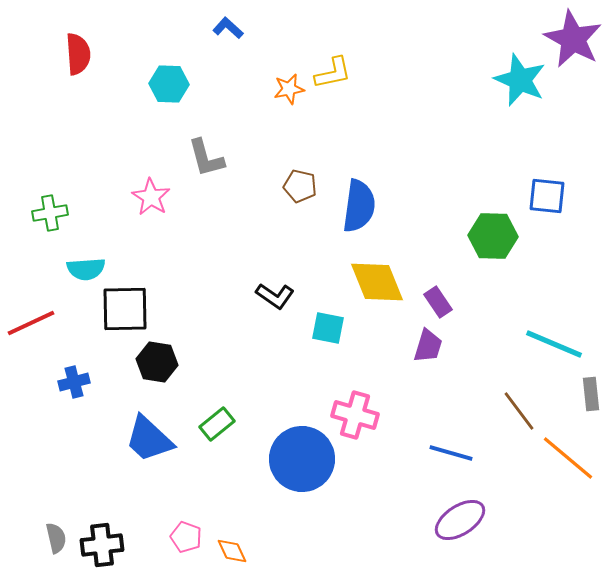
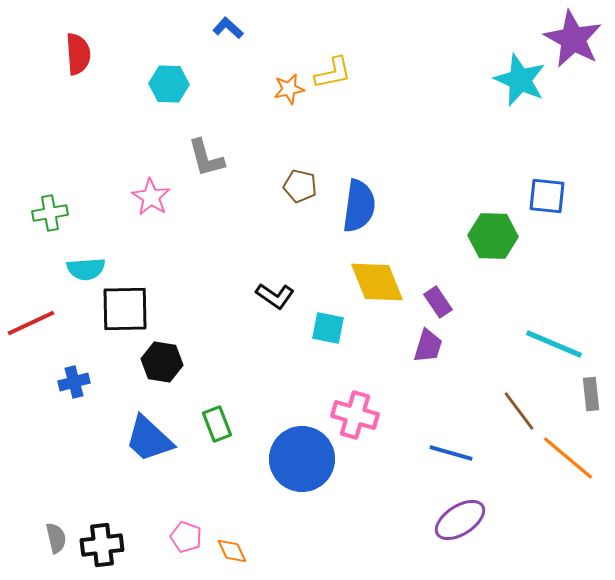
black hexagon: moved 5 px right
green rectangle: rotated 72 degrees counterclockwise
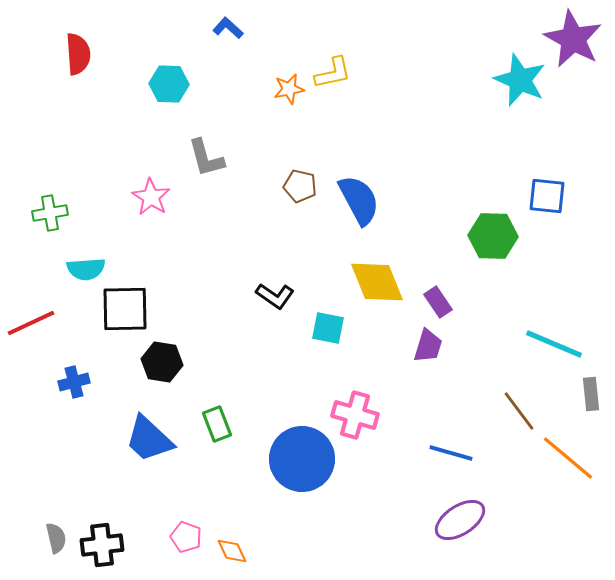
blue semicircle: moved 6 px up; rotated 36 degrees counterclockwise
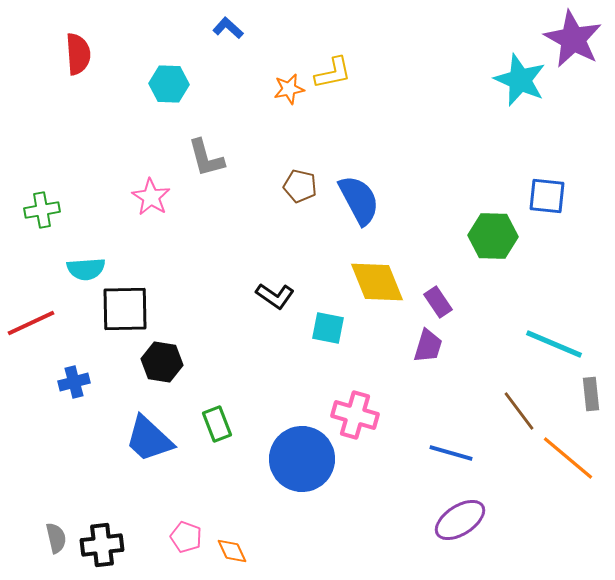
green cross: moved 8 px left, 3 px up
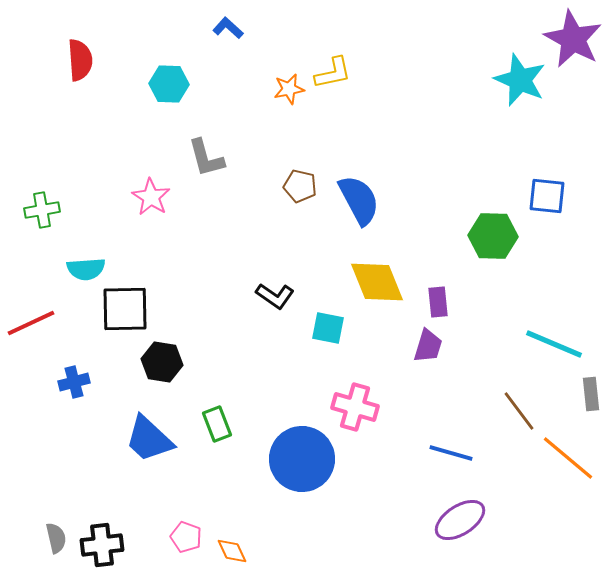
red semicircle: moved 2 px right, 6 px down
purple rectangle: rotated 28 degrees clockwise
pink cross: moved 8 px up
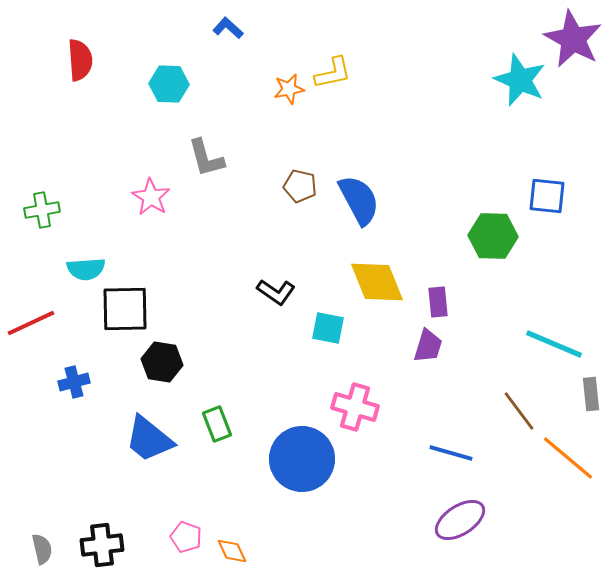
black L-shape: moved 1 px right, 4 px up
blue trapezoid: rotated 4 degrees counterclockwise
gray semicircle: moved 14 px left, 11 px down
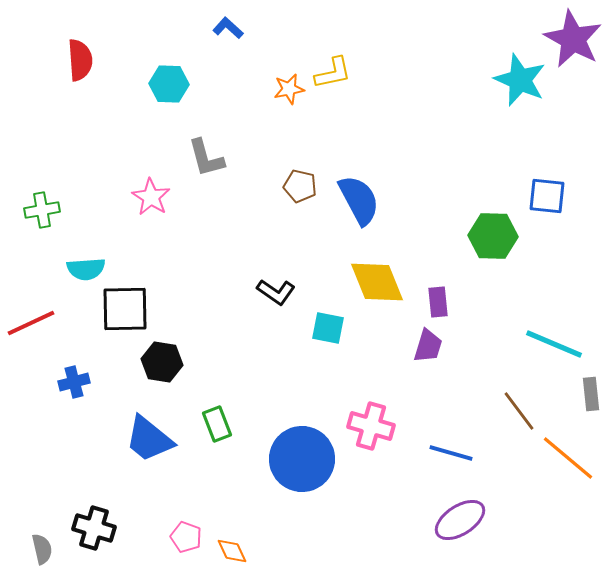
pink cross: moved 16 px right, 19 px down
black cross: moved 8 px left, 17 px up; rotated 24 degrees clockwise
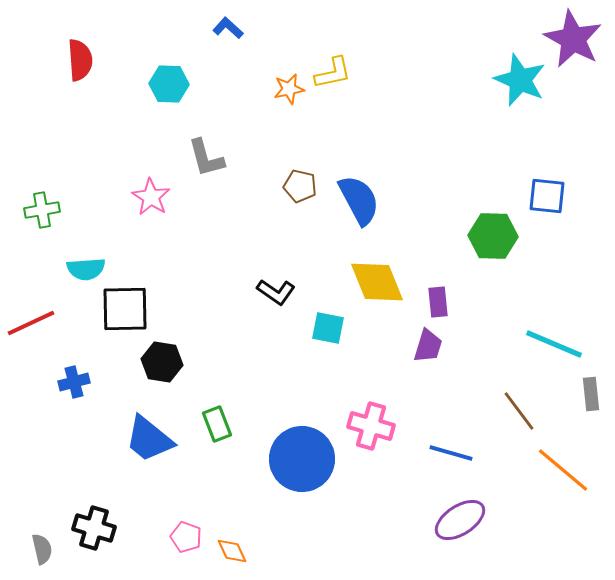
orange line: moved 5 px left, 12 px down
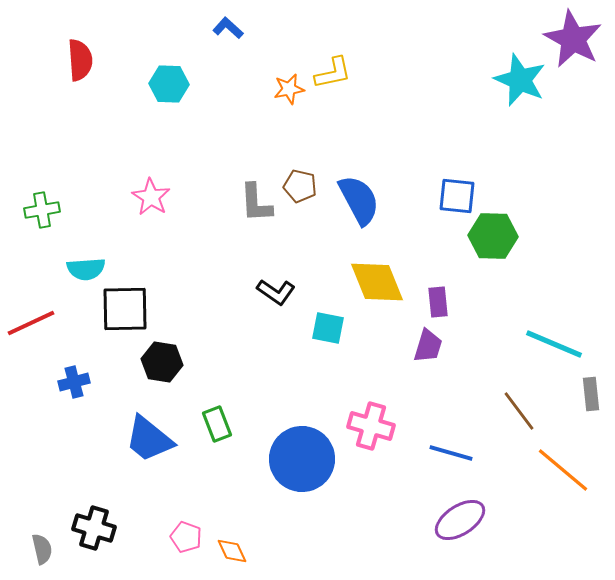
gray L-shape: moved 50 px right, 45 px down; rotated 12 degrees clockwise
blue square: moved 90 px left
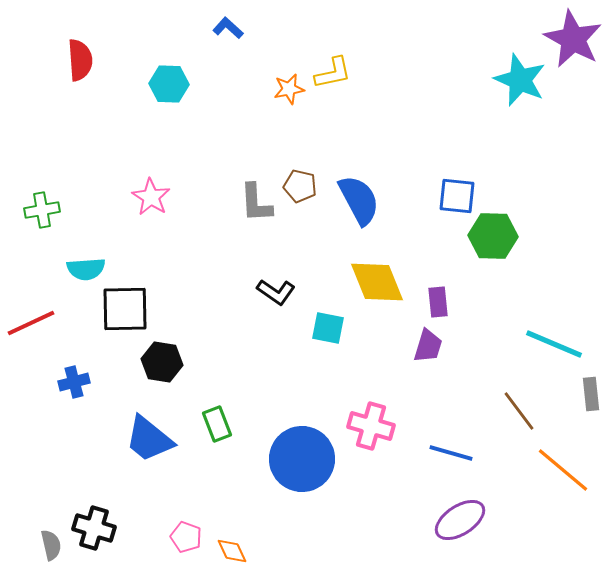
gray semicircle: moved 9 px right, 4 px up
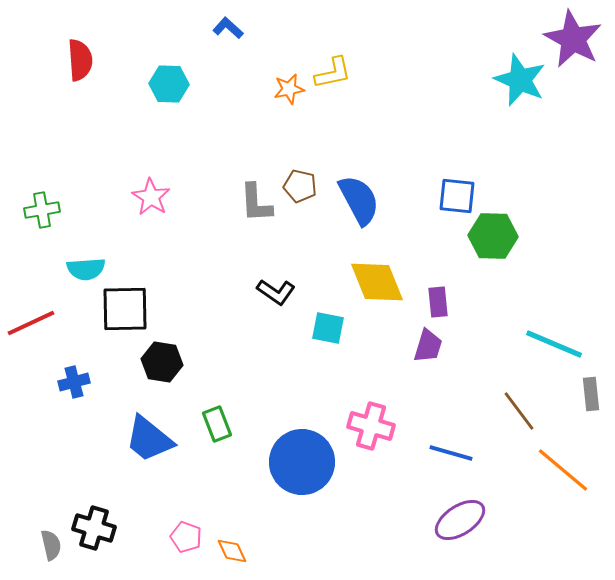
blue circle: moved 3 px down
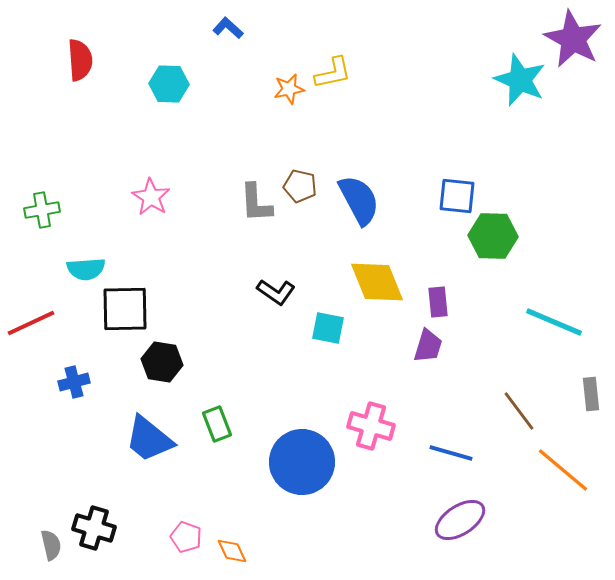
cyan line: moved 22 px up
